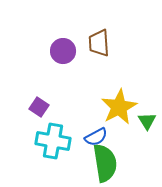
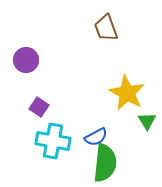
brown trapezoid: moved 7 px right, 15 px up; rotated 16 degrees counterclockwise
purple circle: moved 37 px left, 9 px down
yellow star: moved 8 px right, 14 px up; rotated 15 degrees counterclockwise
green semicircle: rotated 15 degrees clockwise
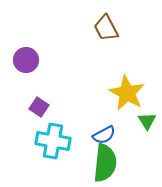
brown trapezoid: rotated 8 degrees counterclockwise
blue semicircle: moved 8 px right, 2 px up
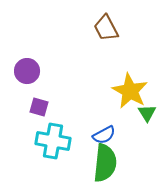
purple circle: moved 1 px right, 11 px down
yellow star: moved 3 px right, 2 px up
purple square: rotated 18 degrees counterclockwise
green triangle: moved 8 px up
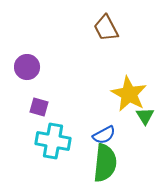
purple circle: moved 4 px up
yellow star: moved 1 px left, 3 px down
green triangle: moved 2 px left, 3 px down
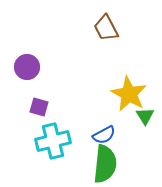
cyan cross: rotated 24 degrees counterclockwise
green semicircle: moved 1 px down
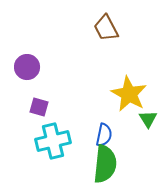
green triangle: moved 3 px right, 3 px down
blue semicircle: rotated 50 degrees counterclockwise
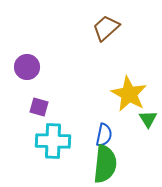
brown trapezoid: rotated 76 degrees clockwise
cyan cross: rotated 16 degrees clockwise
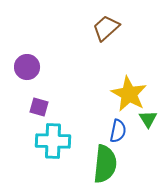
blue semicircle: moved 14 px right, 4 px up
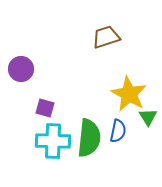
brown trapezoid: moved 9 px down; rotated 24 degrees clockwise
purple circle: moved 6 px left, 2 px down
purple square: moved 6 px right, 1 px down
green triangle: moved 2 px up
green semicircle: moved 16 px left, 26 px up
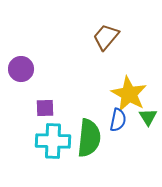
brown trapezoid: rotated 32 degrees counterclockwise
purple square: rotated 18 degrees counterclockwise
blue semicircle: moved 11 px up
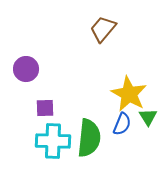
brown trapezoid: moved 3 px left, 8 px up
purple circle: moved 5 px right
blue semicircle: moved 4 px right, 4 px down; rotated 10 degrees clockwise
